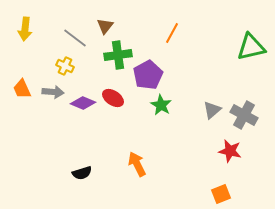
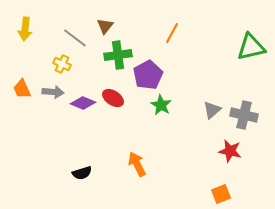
yellow cross: moved 3 px left, 2 px up
gray cross: rotated 16 degrees counterclockwise
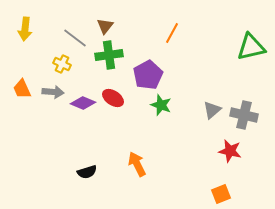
green cross: moved 9 px left
green star: rotated 10 degrees counterclockwise
black semicircle: moved 5 px right, 1 px up
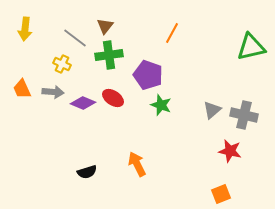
purple pentagon: rotated 24 degrees counterclockwise
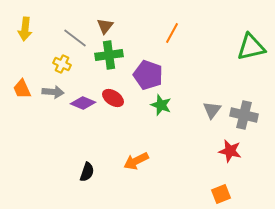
gray triangle: rotated 12 degrees counterclockwise
orange arrow: moved 1 px left, 3 px up; rotated 90 degrees counterclockwise
black semicircle: rotated 54 degrees counterclockwise
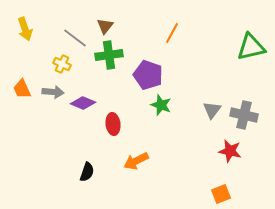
yellow arrow: rotated 25 degrees counterclockwise
red ellipse: moved 26 px down; rotated 50 degrees clockwise
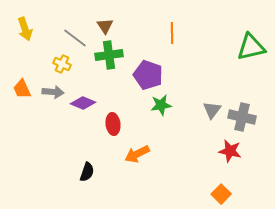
brown triangle: rotated 12 degrees counterclockwise
orange line: rotated 30 degrees counterclockwise
green star: rotated 30 degrees counterclockwise
gray cross: moved 2 px left, 2 px down
orange arrow: moved 1 px right, 7 px up
orange square: rotated 24 degrees counterclockwise
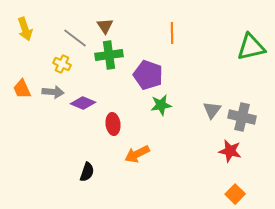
orange square: moved 14 px right
